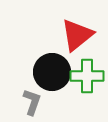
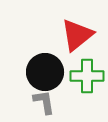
black circle: moved 7 px left
gray L-shape: moved 12 px right; rotated 28 degrees counterclockwise
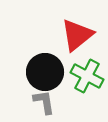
green cross: rotated 28 degrees clockwise
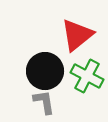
black circle: moved 1 px up
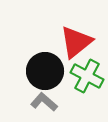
red triangle: moved 1 px left, 7 px down
gray L-shape: rotated 40 degrees counterclockwise
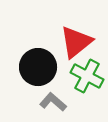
black circle: moved 7 px left, 4 px up
gray L-shape: moved 9 px right
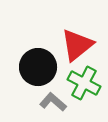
red triangle: moved 1 px right, 3 px down
green cross: moved 3 px left, 7 px down
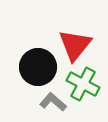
red triangle: moved 2 px left; rotated 12 degrees counterclockwise
green cross: moved 1 px left, 1 px down
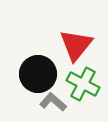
red triangle: moved 1 px right
black circle: moved 7 px down
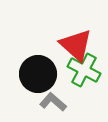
red triangle: rotated 27 degrees counterclockwise
green cross: moved 1 px right, 14 px up
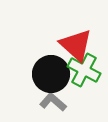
black circle: moved 13 px right
